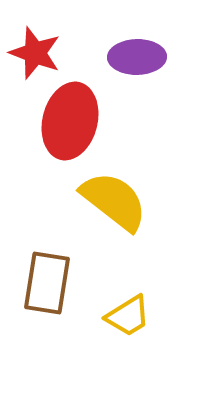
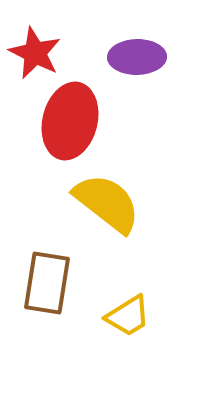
red star: rotated 6 degrees clockwise
yellow semicircle: moved 7 px left, 2 px down
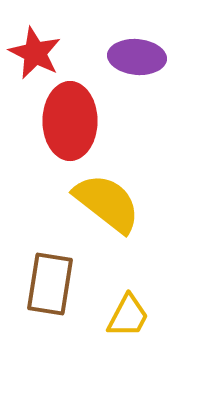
purple ellipse: rotated 6 degrees clockwise
red ellipse: rotated 14 degrees counterclockwise
brown rectangle: moved 3 px right, 1 px down
yellow trapezoid: rotated 30 degrees counterclockwise
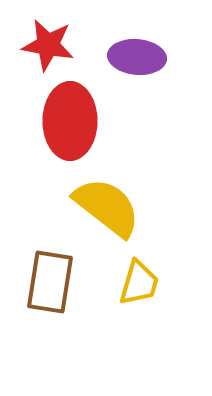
red star: moved 13 px right, 8 px up; rotated 16 degrees counterclockwise
yellow semicircle: moved 4 px down
brown rectangle: moved 2 px up
yellow trapezoid: moved 11 px right, 33 px up; rotated 12 degrees counterclockwise
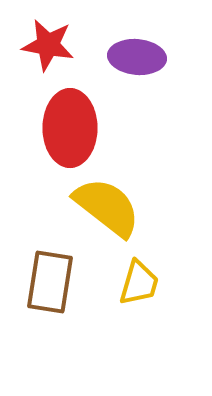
red ellipse: moved 7 px down
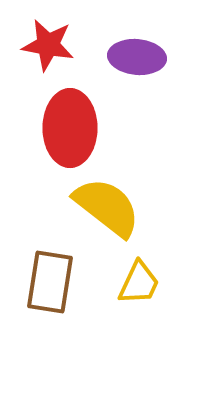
yellow trapezoid: rotated 9 degrees clockwise
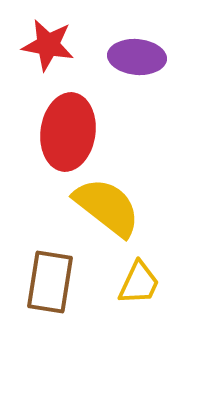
red ellipse: moved 2 px left, 4 px down; rotated 8 degrees clockwise
